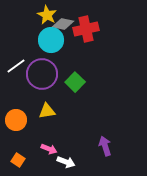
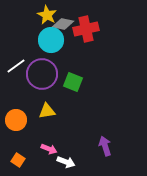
green square: moved 2 px left; rotated 24 degrees counterclockwise
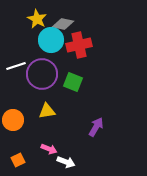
yellow star: moved 10 px left, 4 px down
red cross: moved 7 px left, 16 px down
white line: rotated 18 degrees clockwise
orange circle: moved 3 px left
purple arrow: moved 9 px left, 19 px up; rotated 48 degrees clockwise
orange square: rotated 32 degrees clockwise
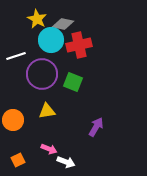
white line: moved 10 px up
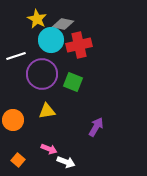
orange square: rotated 24 degrees counterclockwise
